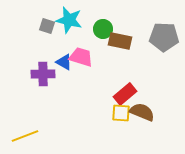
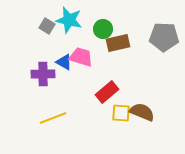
gray square: rotated 14 degrees clockwise
brown rectangle: moved 2 px left, 2 px down; rotated 25 degrees counterclockwise
red rectangle: moved 18 px left, 2 px up
yellow line: moved 28 px right, 18 px up
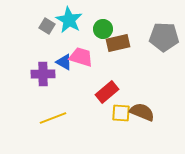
cyan star: rotated 16 degrees clockwise
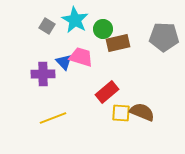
cyan star: moved 6 px right
blue triangle: rotated 18 degrees clockwise
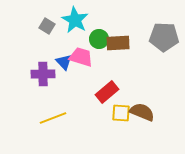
green circle: moved 4 px left, 10 px down
brown rectangle: rotated 10 degrees clockwise
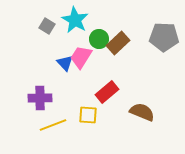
brown rectangle: rotated 40 degrees counterclockwise
pink trapezoid: rotated 75 degrees counterclockwise
blue triangle: moved 1 px right, 1 px down
purple cross: moved 3 px left, 24 px down
yellow square: moved 33 px left, 2 px down
yellow line: moved 7 px down
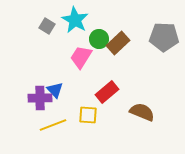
blue triangle: moved 10 px left, 27 px down
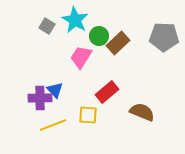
green circle: moved 3 px up
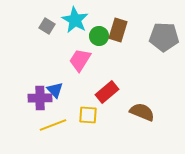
brown rectangle: moved 13 px up; rotated 30 degrees counterclockwise
pink trapezoid: moved 1 px left, 3 px down
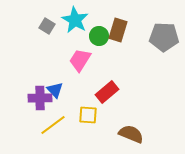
brown semicircle: moved 11 px left, 22 px down
yellow line: rotated 16 degrees counterclockwise
